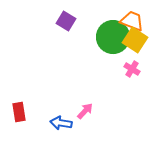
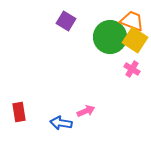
green circle: moved 3 px left
pink arrow: moved 1 px right; rotated 24 degrees clockwise
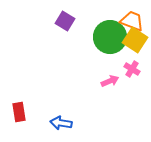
purple square: moved 1 px left
pink arrow: moved 24 px right, 30 px up
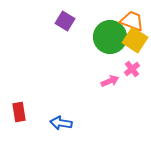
pink cross: rotated 21 degrees clockwise
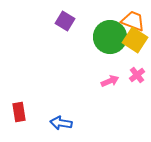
orange trapezoid: moved 1 px right
pink cross: moved 5 px right, 6 px down
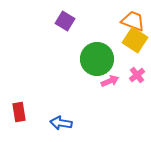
green circle: moved 13 px left, 22 px down
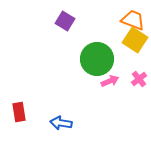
orange trapezoid: moved 1 px up
pink cross: moved 2 px right, 4 px down
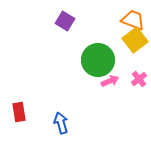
yellow square: rotated 20 degrees clockwise
green circle: moved 1 px right, 1 px down
blue arrow: rotated 65 degrees clockwise
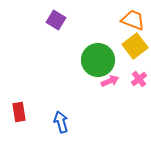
purple square: moved 9 px left, 1 px up
yellow square: moved 6 px down
blue arrow: moved 1 px up
